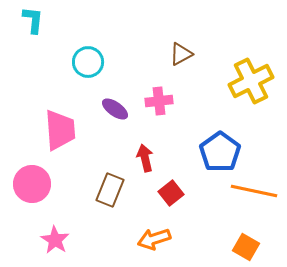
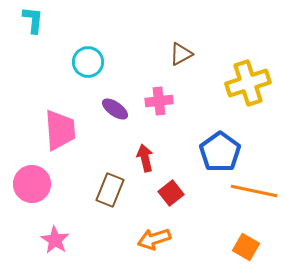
yellow cross: moved 3 px left, 2 px down; rotated 9 degrees clockwise
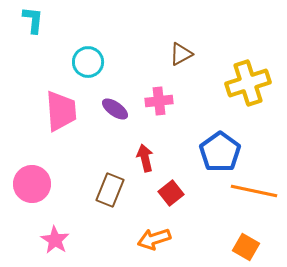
pink trapezoid: moved 1 px right, 19 px up
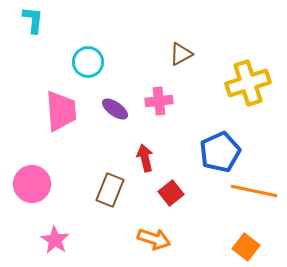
blue pentagon: rotated 12 degrees clockwise
orange arrow: rotated 144 degrees counterclockwise
orange square: rotated 8 degrees clockwise
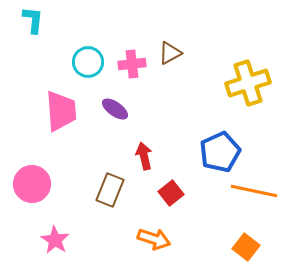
brown triangle: moved 11 px left, 1 px up
pink cross: moved 27 px left, 37 px up
red arrow: moved 1 px left, 2 px up
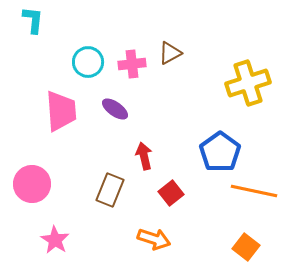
blue pentagon: rotated 12 degrees counterclockwise
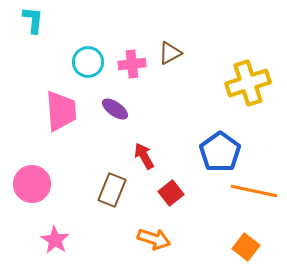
red arrow: rotated 16 degrees counterclockwise
brown rectangle: moved 2 px right
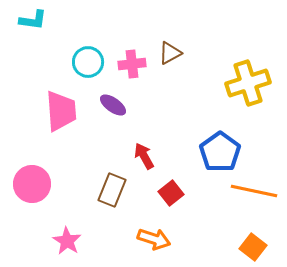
cyan L-shape: rotated 92 degrees clockwise
purple ellipse: moved 2 px left, 4 px up
pink star: moved 12 px right, 1 px down
orange square: moved 7 px right
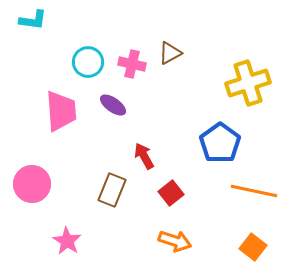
pink cross: rotated 20 degrees clockwise
blue pentagon: moved 9 px up
orange arrow: moved 21 px right, 2 px down
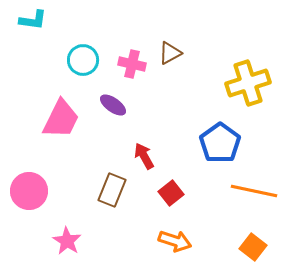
cyan circle: moved 5 px left, 2 px up
pink trapezoid: moved 8 px down; rotated 30 degrees clockwise
pink circle: moved 3 px left, 7 px down
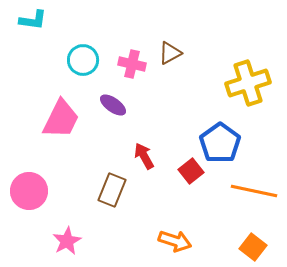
red square: moved 20 px right, 22 px up
pink star: rotated 12 degrees clockwise
